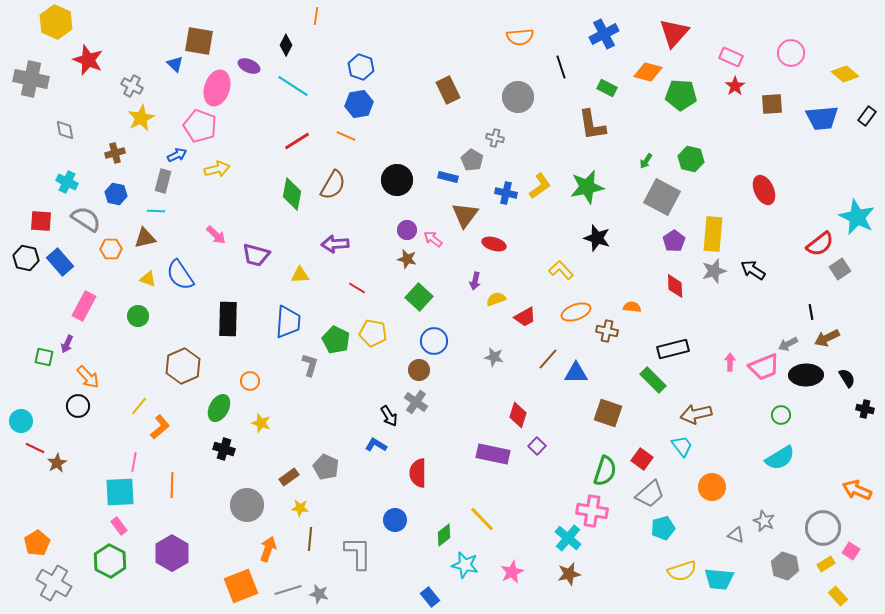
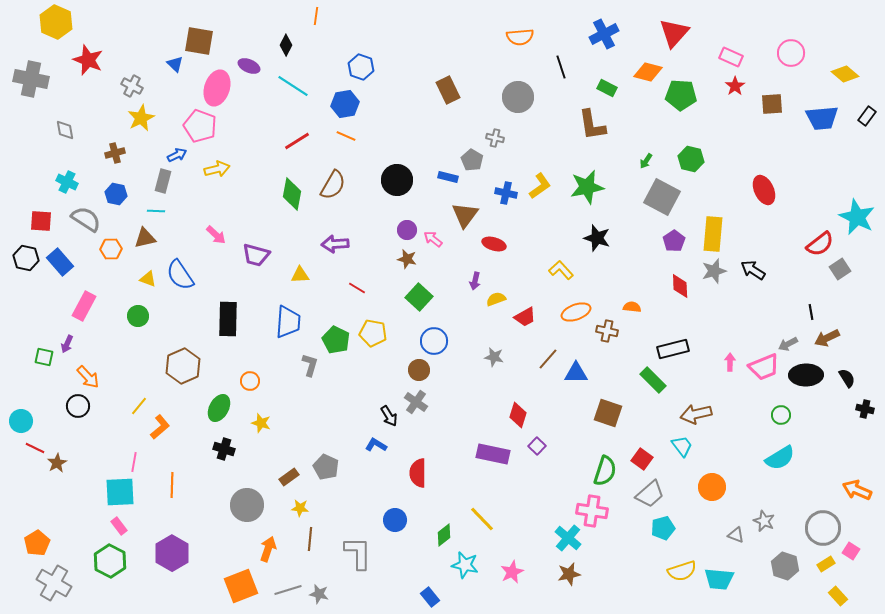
blue hexagon at (359, 104): moved 14 px left
red diamond at (675, 286): moved 5 px right
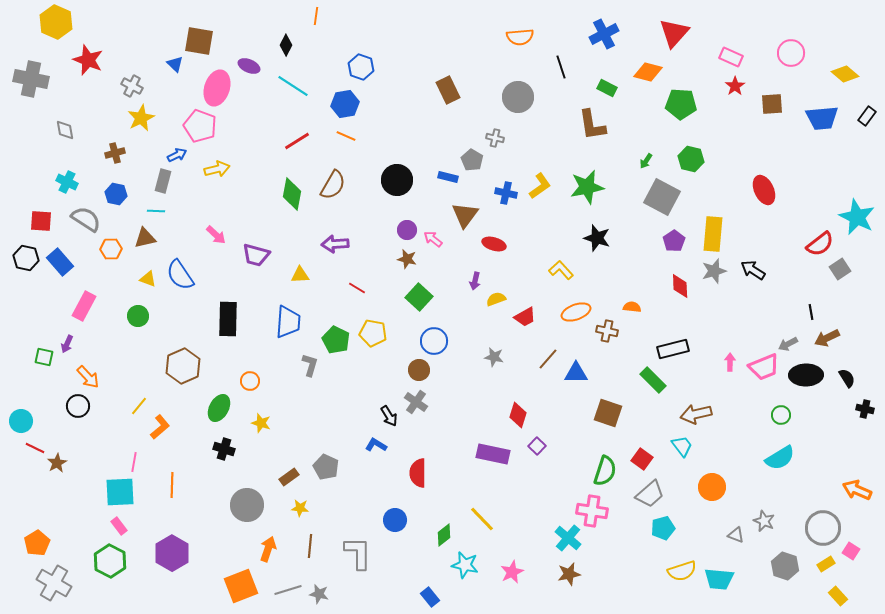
green pentagon at (681, 95): moved 9 px down
brown line at (310, 539): moved 7 px down
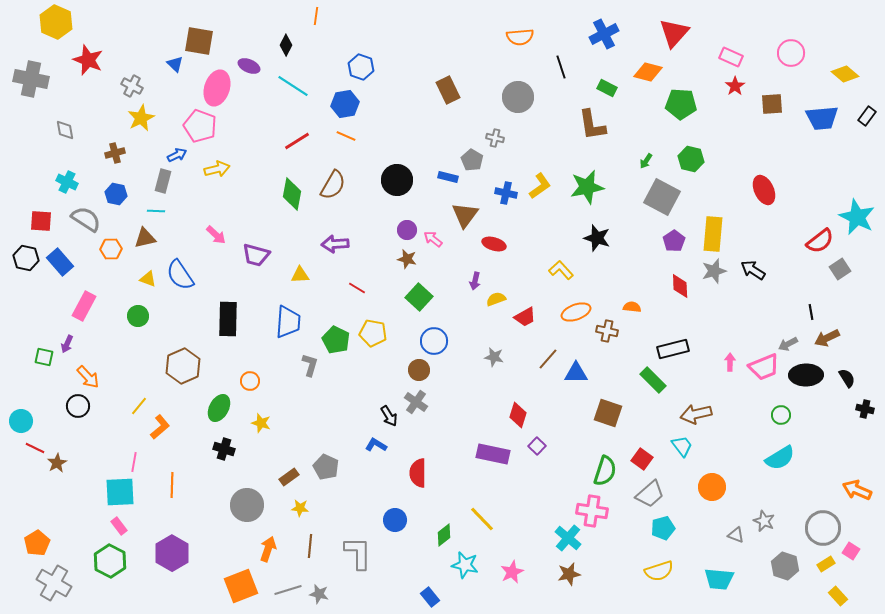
red semicircle at (820, 244): moved 3 px up
yellow semicircle at (682, 571): moved 23 px left
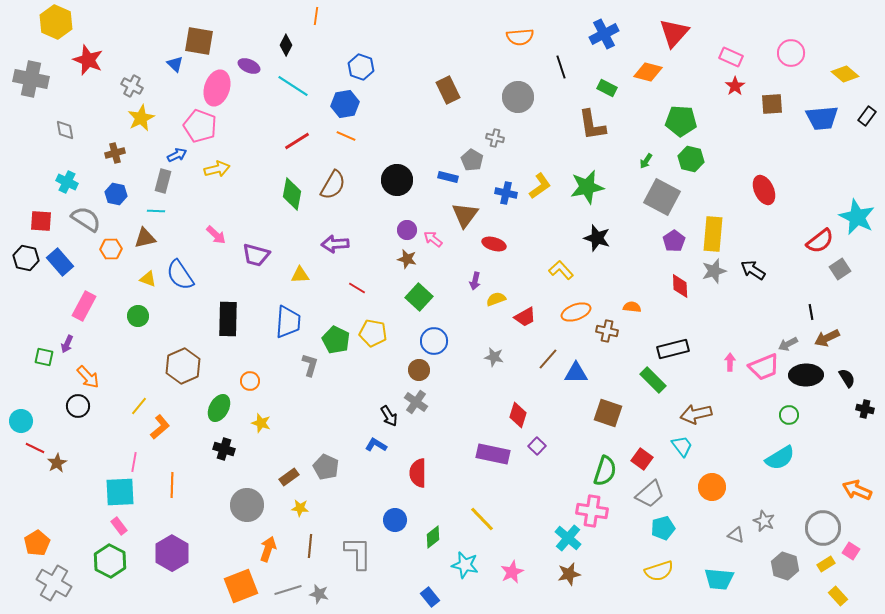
green pentagon at (681, 104): moved 17 px down
green circle at (781, 415): moved 8 px right
green diamond at (444, 535): moved 11 px left, 2 px down
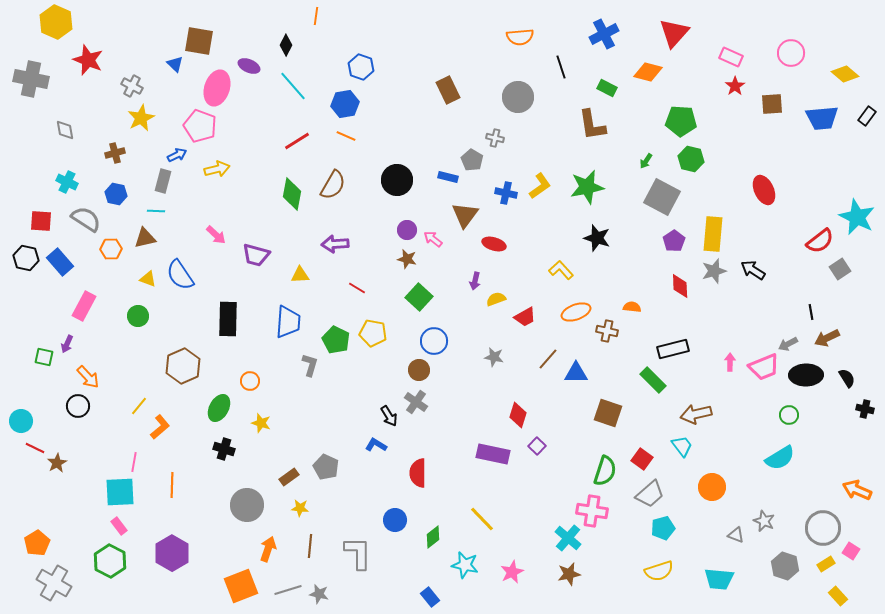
cyan line at (293, 86): rotated 16 degrees clockwise
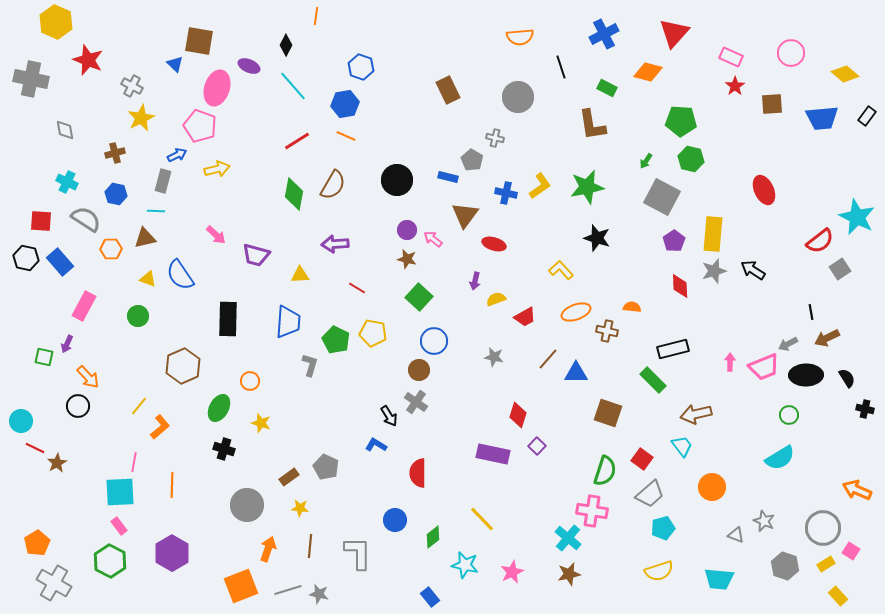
green diamond at (292, 194): moved 2 px right
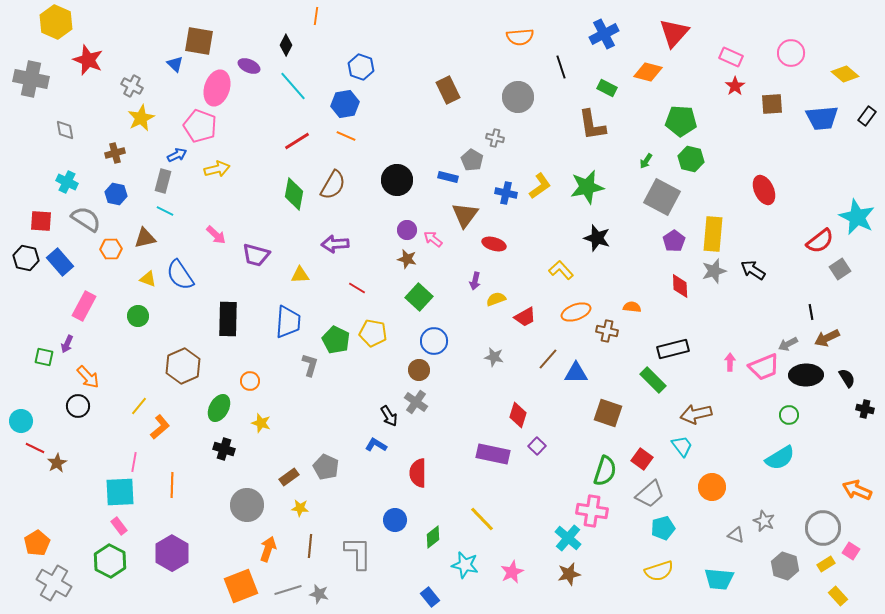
cyan line at (156, 211): moved 9 px right; rotated 24 degrees clockwise
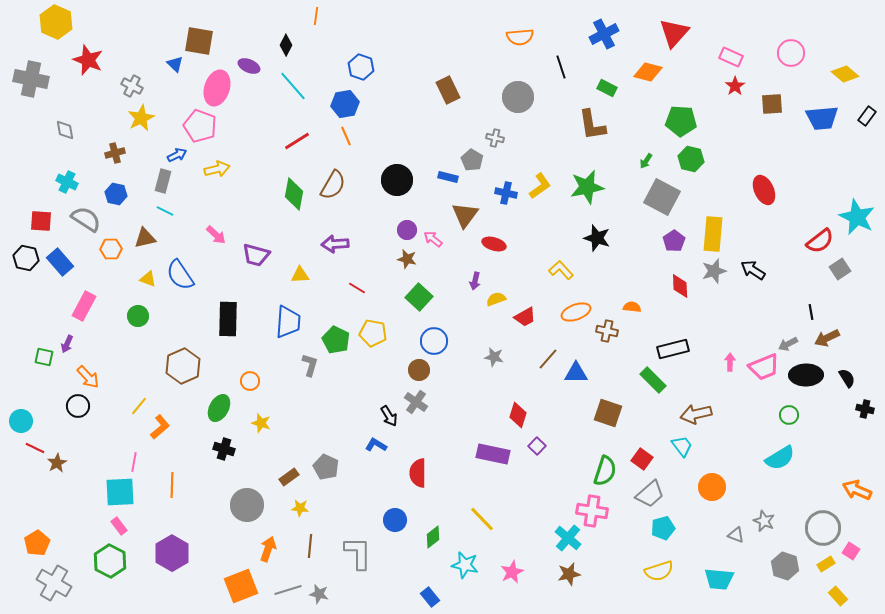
orange line at (346, 136): rotated 42 degrees clockwise
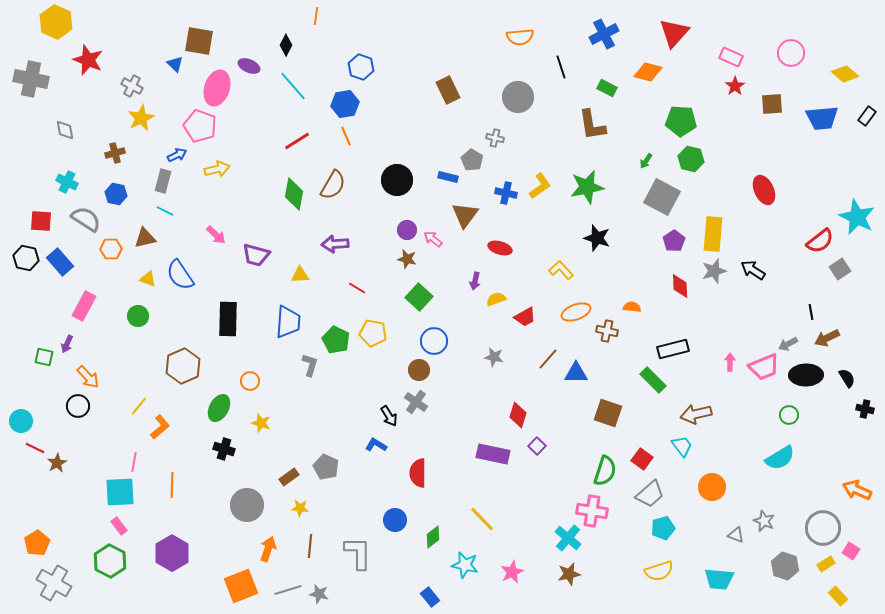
red ellipse at (494, 244): moved 6 px right, 4 px down
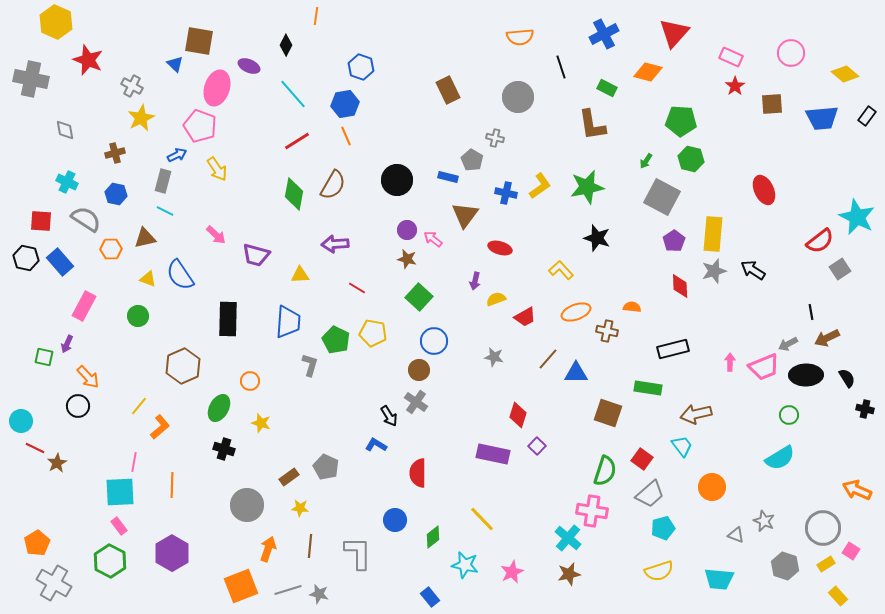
cyan line at (293, 86): moved 8 px down
yellow arrow at (217, 169): rotated 70 degrees clockwise
green rectangle at (653, 380): moved 5 px left, 8 px down; rotated 36 degrees counterclockwise
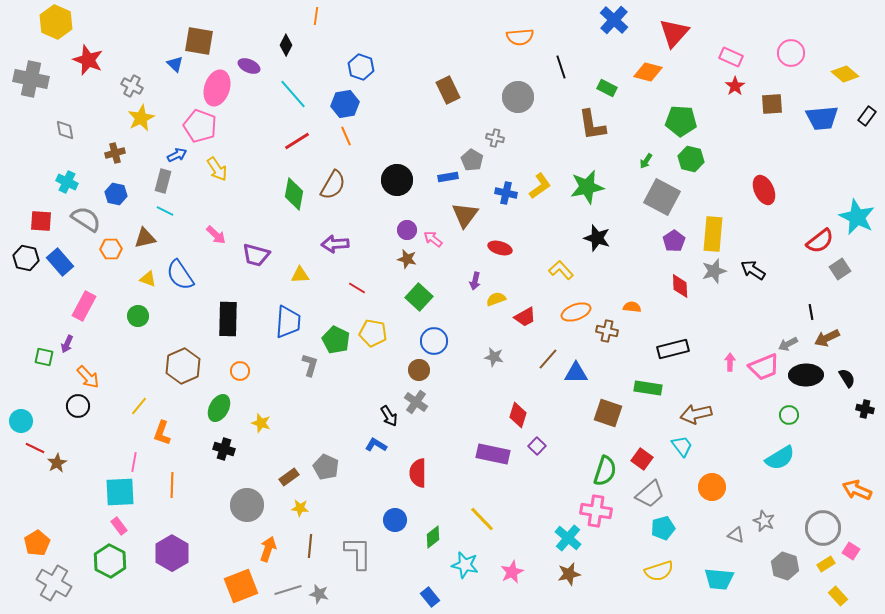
blue cross at (604, 34): moved 10 px right, 14 px up; rotated 20 degrees counterclockwise
blue rectangle at (448, 177): rotated 24 degrees counterclockwise
orange circle at (250, 381): moved 10 px left, 10 px up
orange L-shape at (160, 427): moved 2 px right, 6 px down; rotated 150 degrees clockwise
pink cross at (592, 511): moved 4 px right
